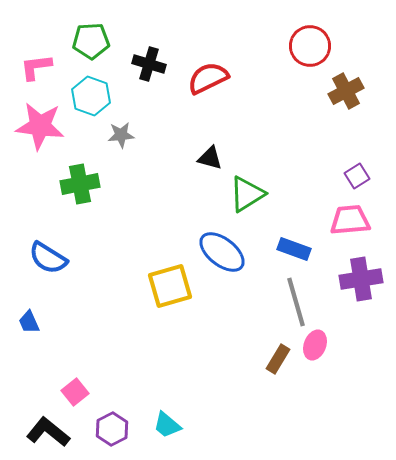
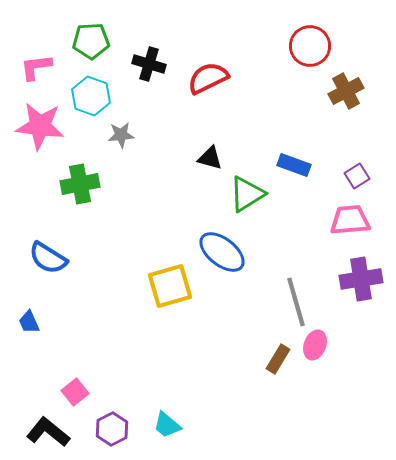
blue rectangle: moved 84 px up
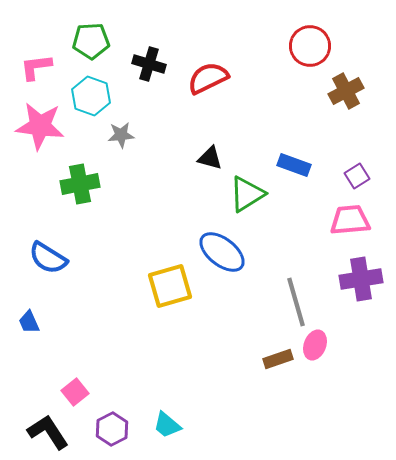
brown rectangle: rotated 40 degrees clockwise
black L-shape: rotated 18 degrees clockwise
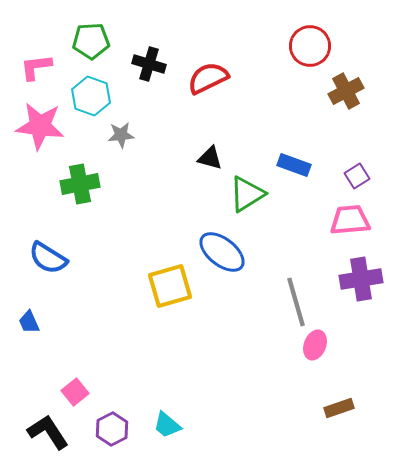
brown rectangle: moved 61 px right, 49 px down
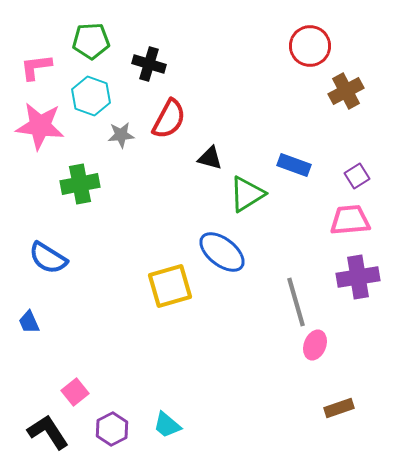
red semicircle: moved 39 px left, 41 px down; rotated 144 degrees clockwise
purple cross: moved 3 px left, 2 px up
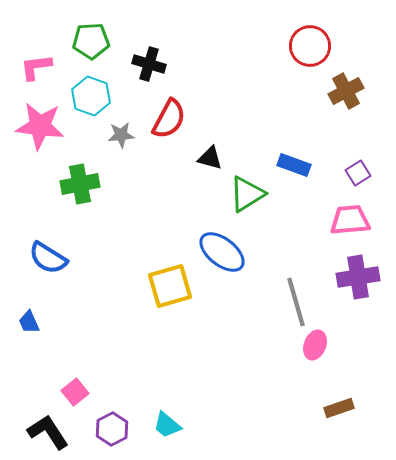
purple square: moved 1 px right, 3 px up
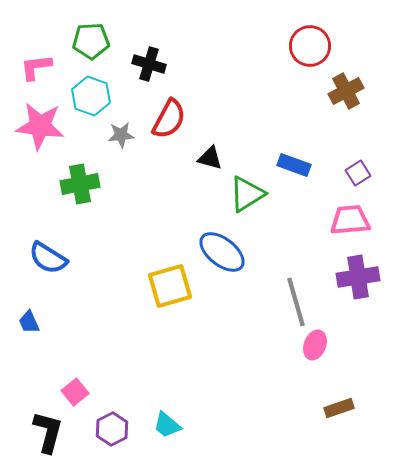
black L-shape: rotated 48 degrees clockwise
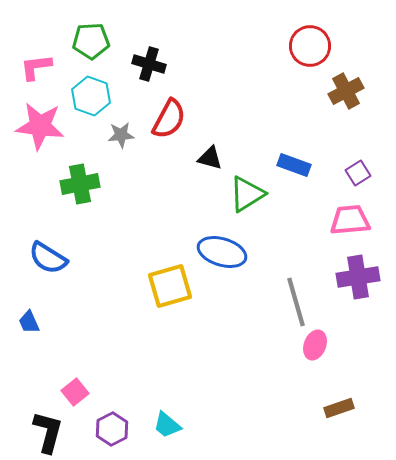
blue ellipse: rotated 21 degrees counterclockwise
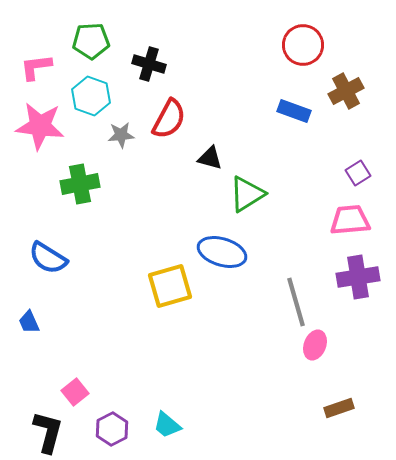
red circle: moved 7 px left, 1 px up
blue rectangle: moved 54 px up
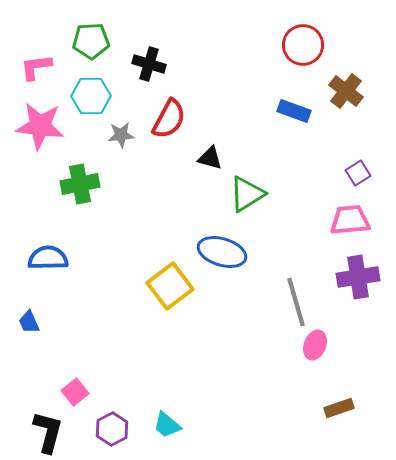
brown cross: rotated 24 degrees counterclockwise
cyan hexagon: rotated 21 degrees counterclockwise
blue semicircle: rotated 147 degrees clockwise
yellow square: rotated 21 degrees counterclockwise
